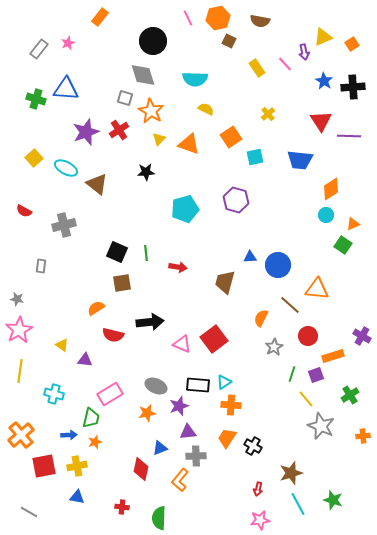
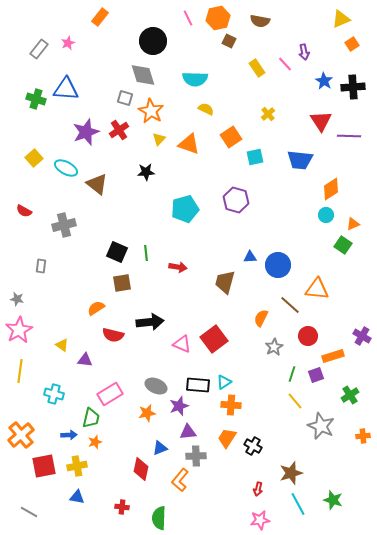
yellow triangle at (323, 37): moved 18 px right, 18 px up
yellow line at (306, 399): moved 11 px left, 2 px down
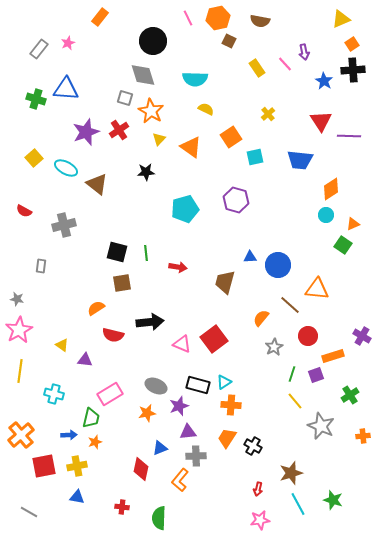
black cross at (353, 87): moved 17 px up
orange triangle at (189, 144): moved 2 px right, 3 px down; rotated 15 degrees clockwise
black square at (117, 252): rotated 10 degrees counterclockwise
orange semicircle at (261, 318): rotated 12 degrees clockwise
black rectangle at (198, 385): rotated 10 degrees clockwise
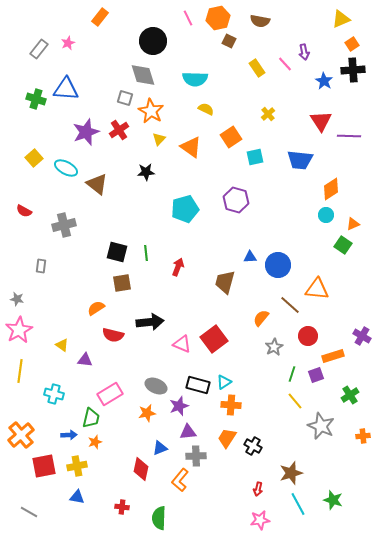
red arrow at (178, 267): rotated 78 degrees counterclockwise
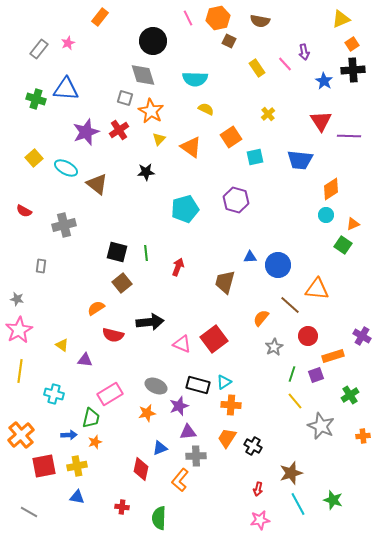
brown square at (122, 283): rotated 30 degrees counterclockwise
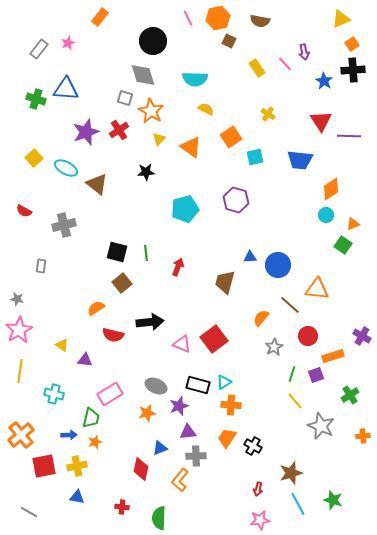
yellow cross at (268, 114): rotated 16 degrees counterclockwise
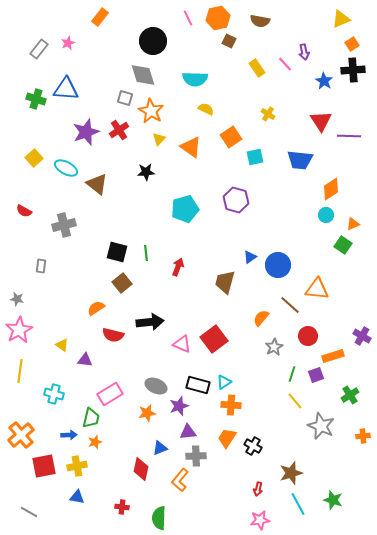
blue triangle at (250, 257): rotated 32 degrees counterclockwise
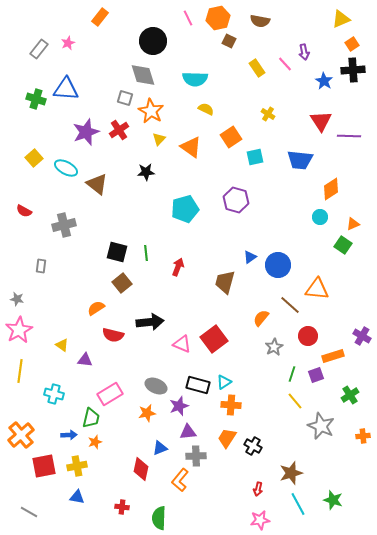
cyan circle at (326, 215): moved 6 px left, 2 px down
